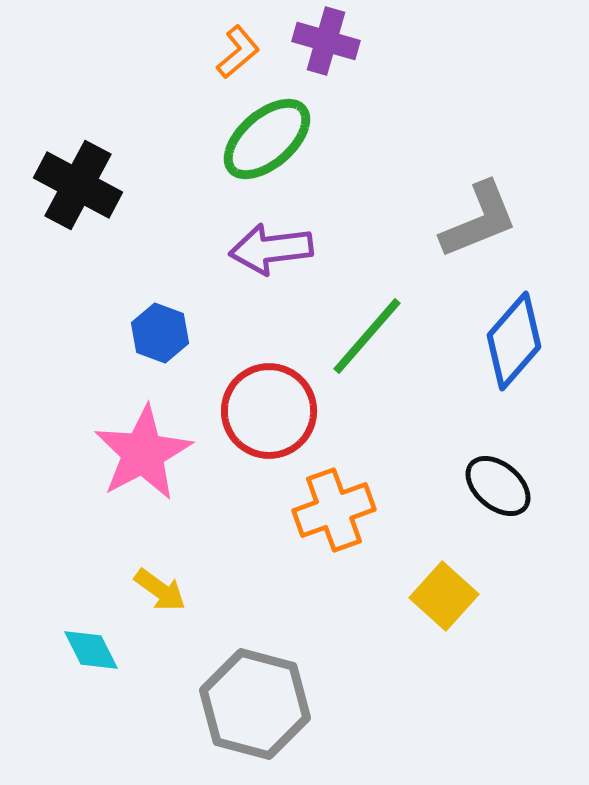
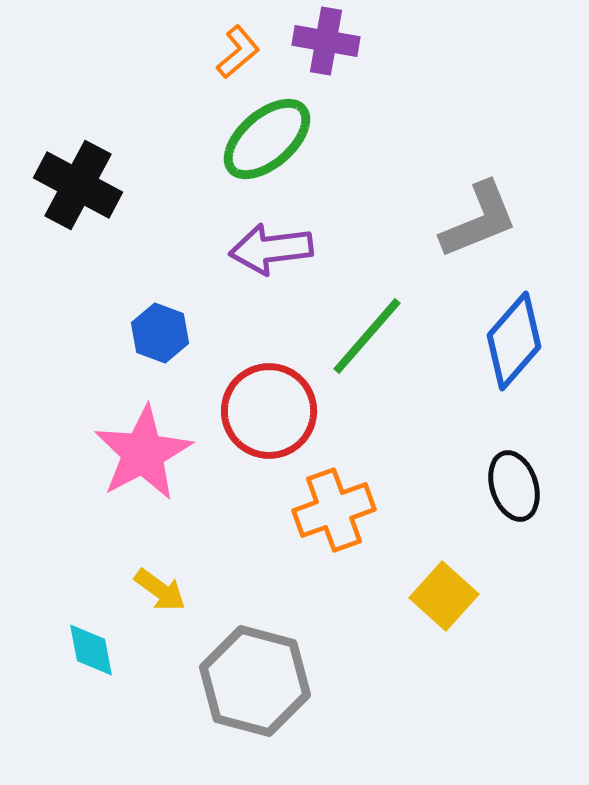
purple cross: rotated 6 degrees counterclockwise
black ellipse: moved 16 px right; rotated 32 degrees clockwise
cyan diamond: rotated 16 degrees clockwise
gray hexagon: moved 23 px up
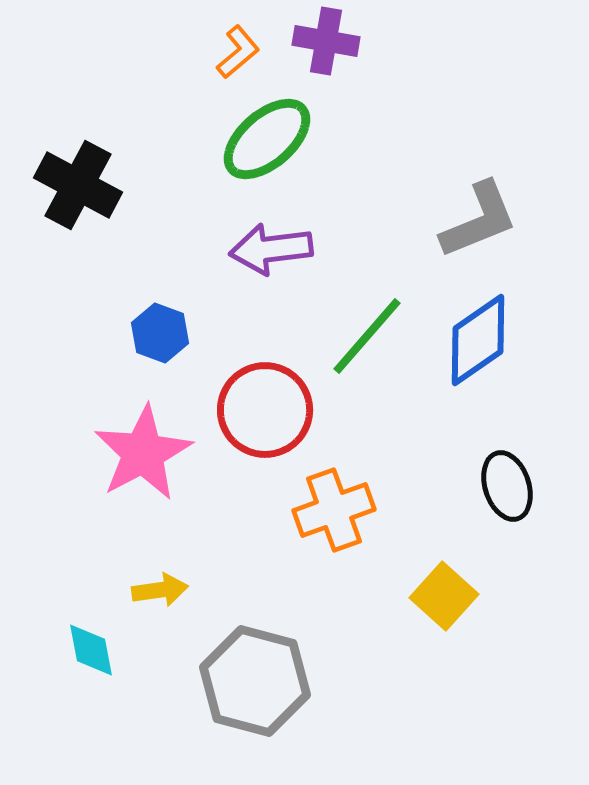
blue diamond: moved 36 px left, 1 px up; rotated 14 degrees clockwise
red circle: moved 4 px left, 1 px up
black ellipse: moved 7 px left
yellow arrow: rotated 44 degrees counterclockwise
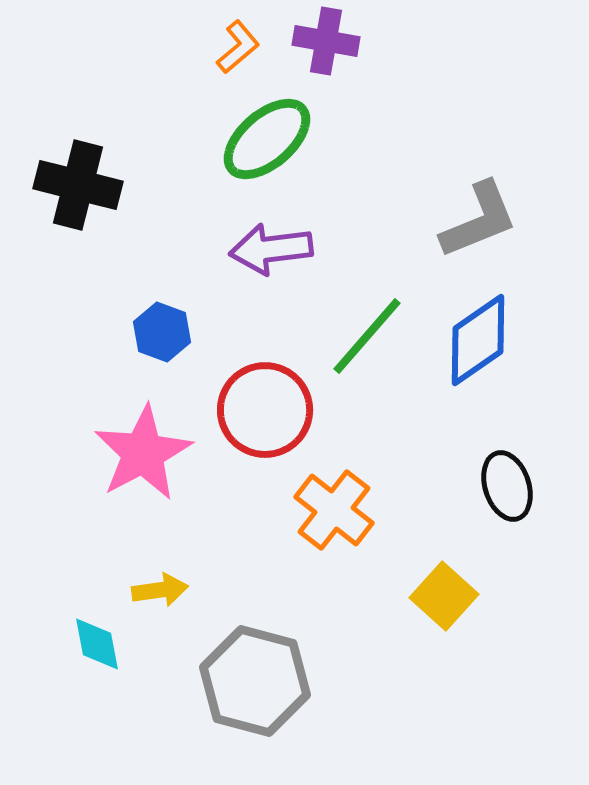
orange L-shape: moved 5 px up
black cross: rotated 14 degrees counterclockwise
blue hexagon: moved 2 px right, 1 px up
orange cross: rotated 32 degrees counterclockwise
cyan diamond: moved 6 px right, 6 px up
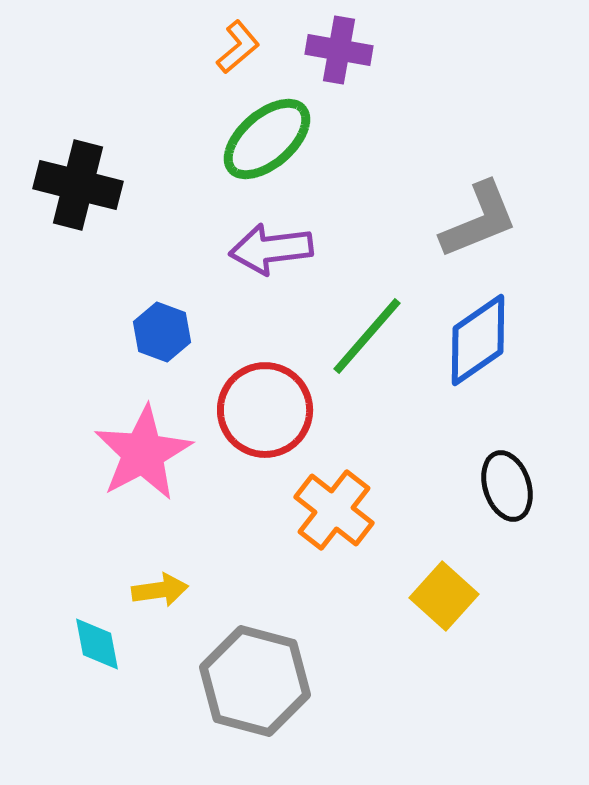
purple cross: moved 13 px right, 9 px down
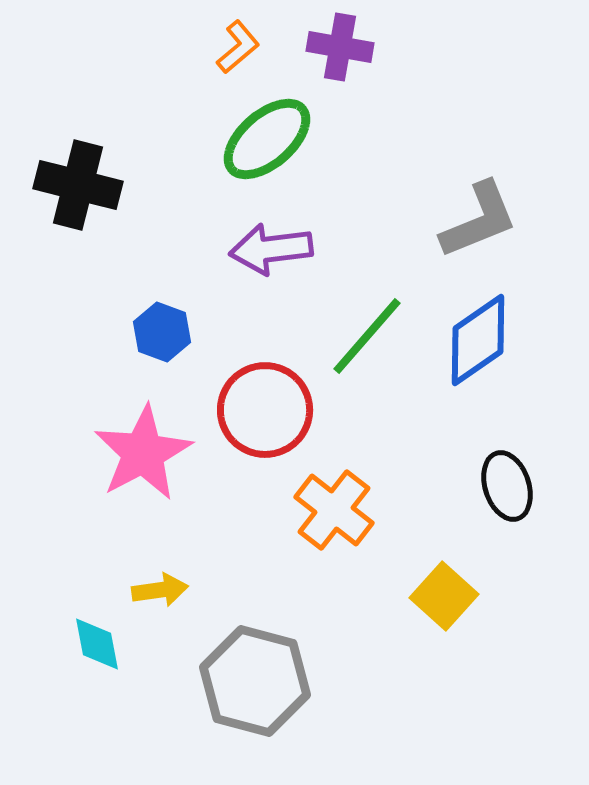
purple cross: moved 1 px right, 3 px up
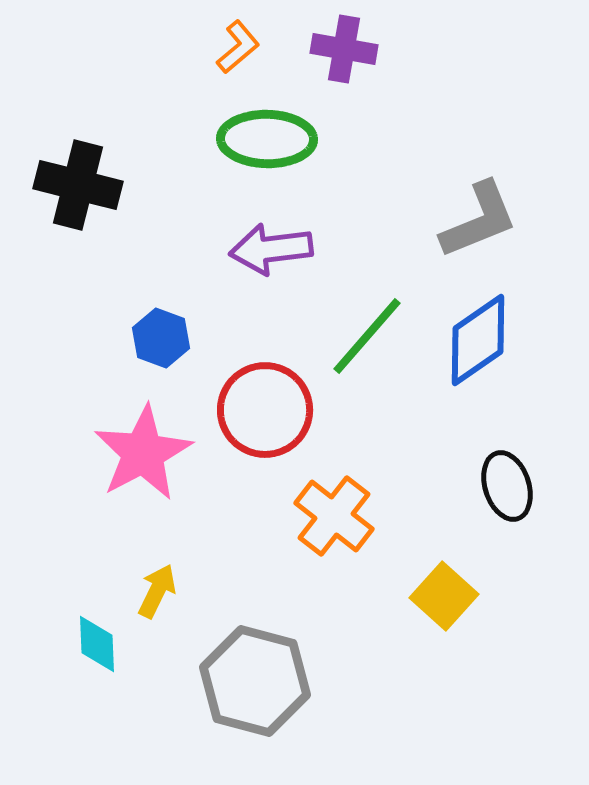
purple cross: moved 4 px right, 2 px down
green ellipse: rotated 42 degrees clockwise
blue hexagon: moved 1 px left, 6 px down
orange cross: moved 6 px down
yellow arrow: moved 3 px left, 1 px down; rotated 56 degrees counterclockwise
cyan diamond: rotated 8 degrees clockwise
